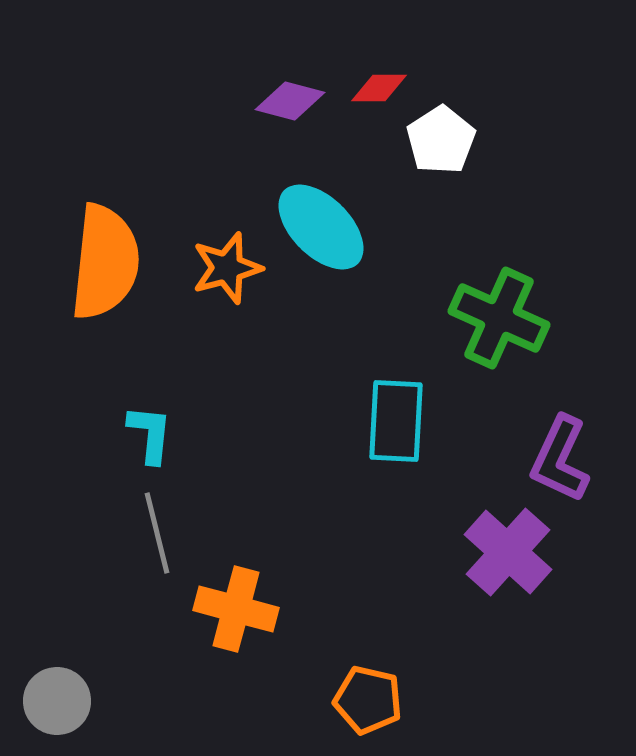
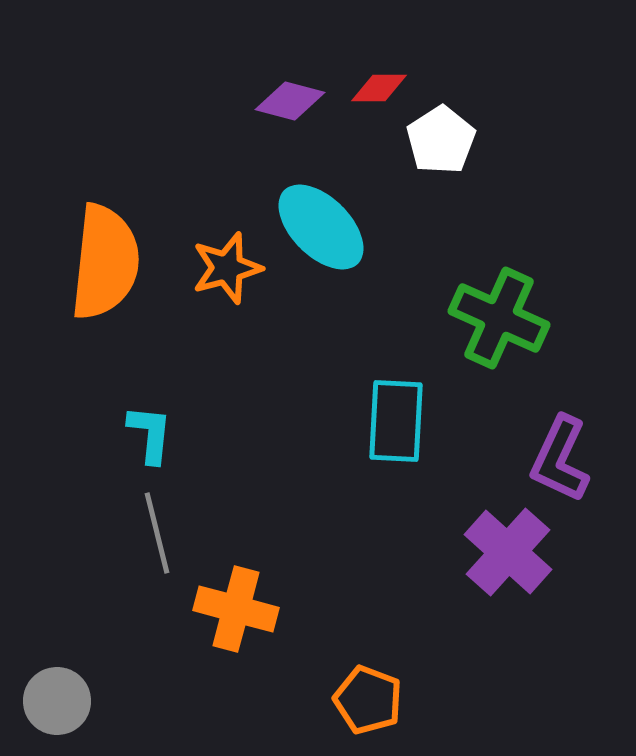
orange pentagon: rotated 8 degrees clockwise
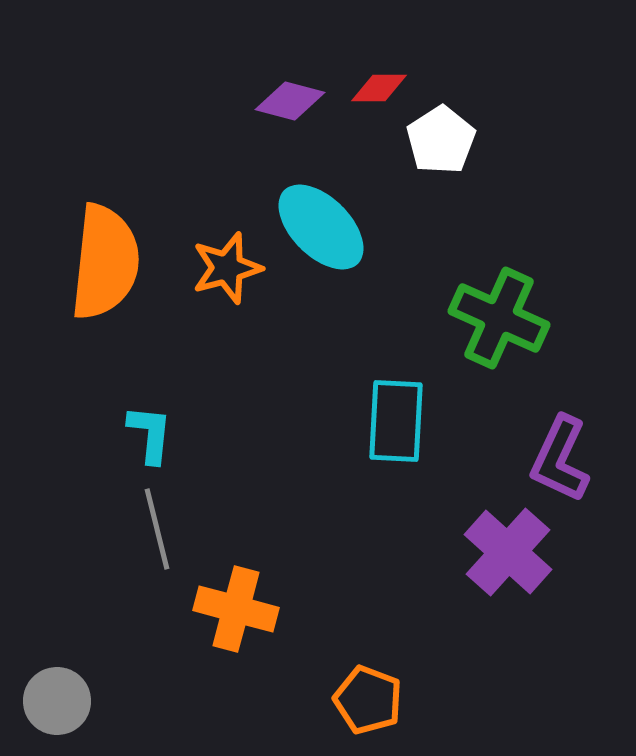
gray line: moved 4 px up
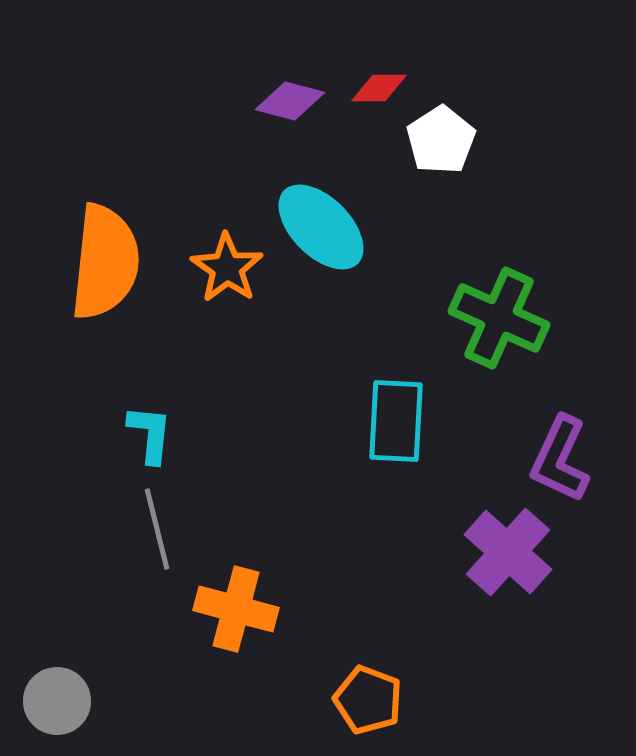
orange star: rotated 22 degrees counterclockwise
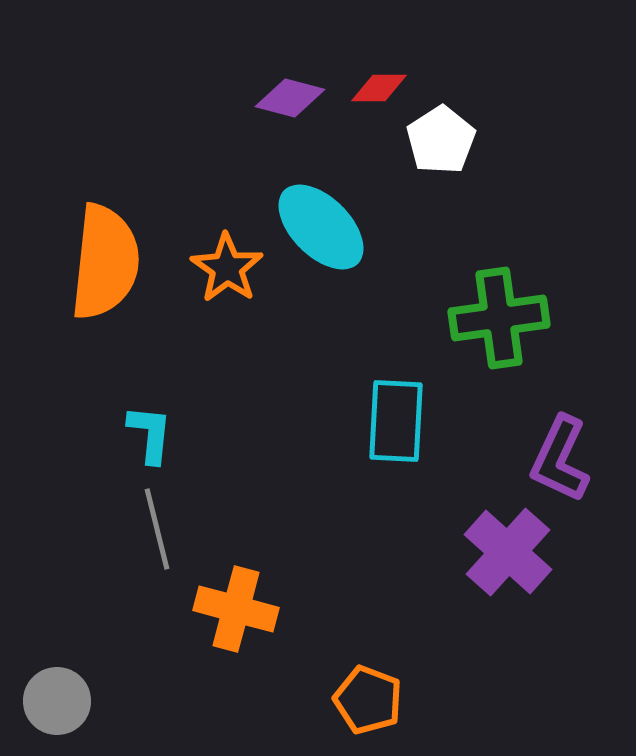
purple diamond: moved 3 px up
green cross: rotated 32 degrees counterclockwise
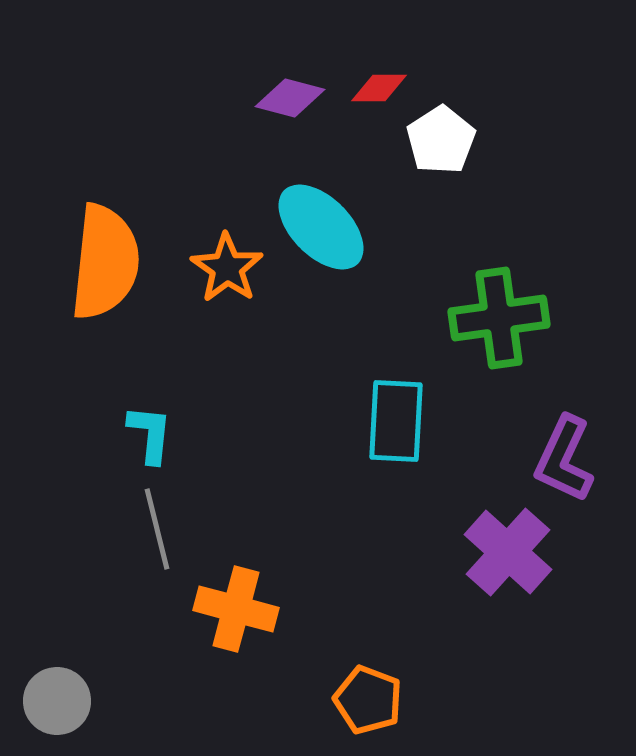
purple L-shape: moved 4 px right
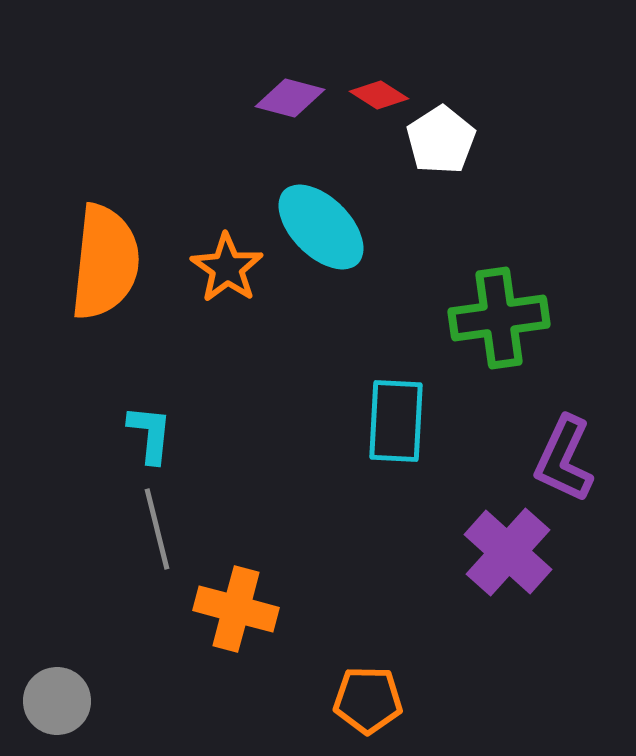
red diamond: moved 7 px down; rotated 32 degrees clockwise
orange pentagon: rotated 20 degrees counterclockwise
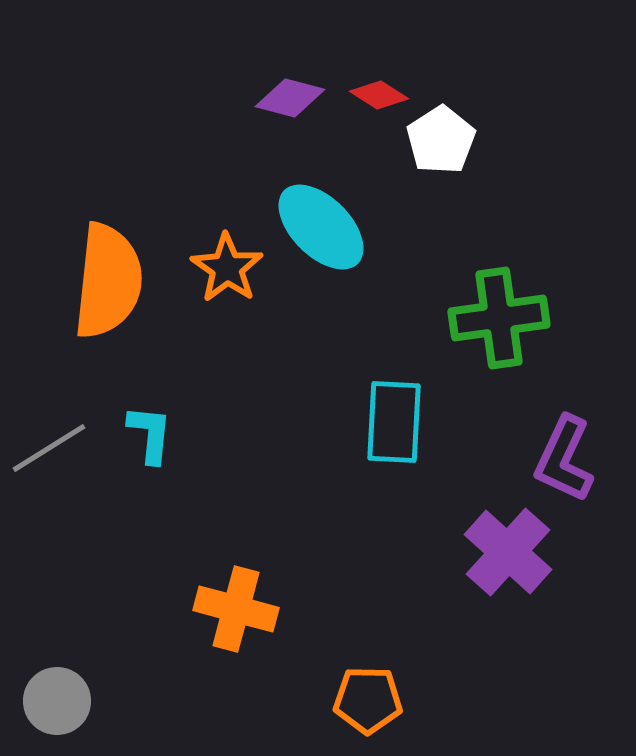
orange semicircle: moved 3 px right, 19 px down
cyan rectangle: moved 2 px left, 1 px down
gray line: moved 108 px left, 81 px up; rotated 72 degrees clockwise
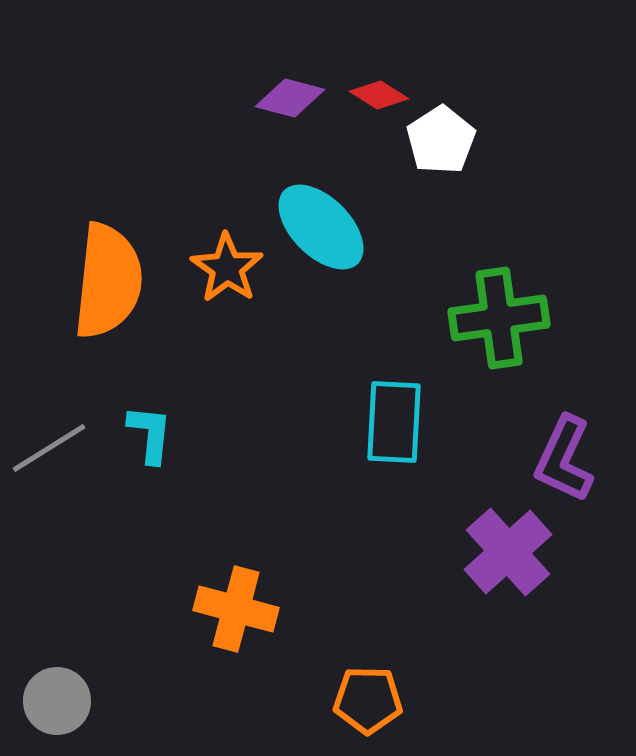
purple cross: rotated 6 degrees clockwise
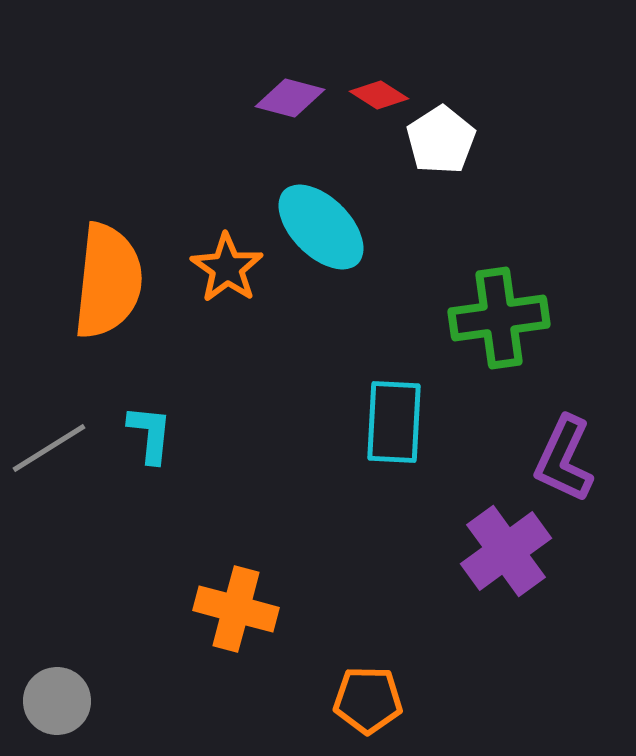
purple cross: moved 2 px left, 1 px up; rotated 6 degrees clockwise
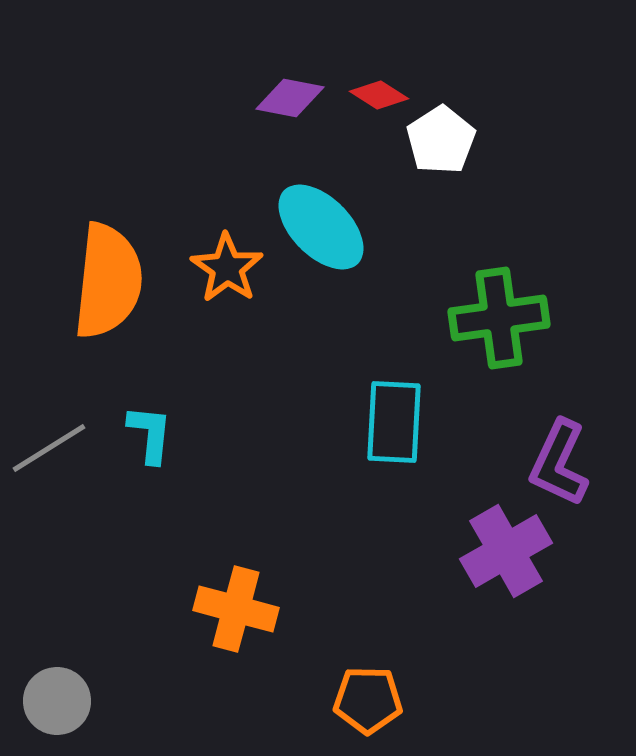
purple diamond: rotated 4 degrees counterclockwise
purple L-shape: moved 5 px left, 4 px down
purple cross: rotated 6 degrees clockwise
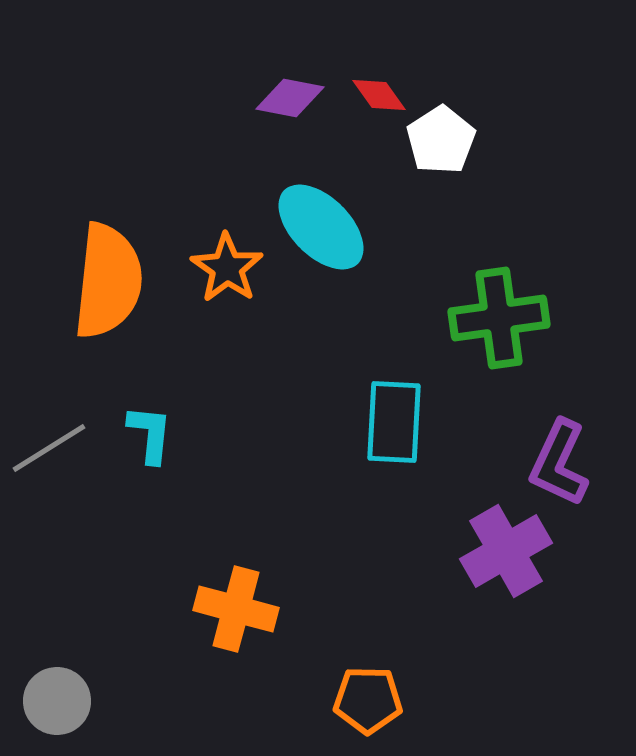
red diamond: rotated 22 degrees clockwise
